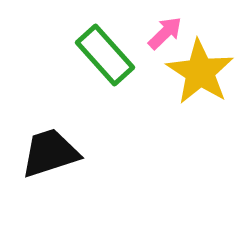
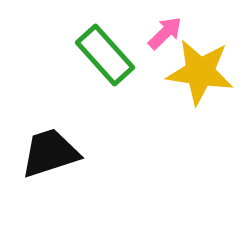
yellow star: rotated 24 degrees counterclockwise
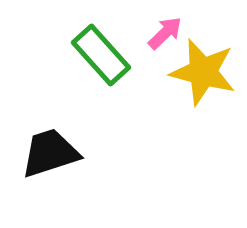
green rectangle: moved 4 px left
yellow star: moved 3 px right; rotated 6 degrees clockwise
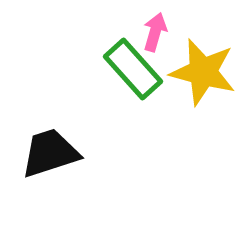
pink arrow: moved 10 px left, 1 px up; rotated 30 degrees counterclockwise
green rectangle: moved 32 px right, 14 px down
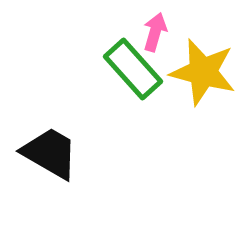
black trapezoid: rotated 48 degrees clockwise
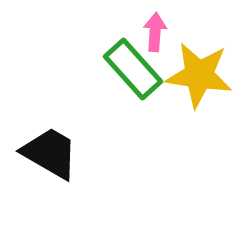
pink arrow: rotated 12 degrees counterclockwise
yellow star: moved 4 px left, 3 px down; rotated 6 degrees counterclockwise
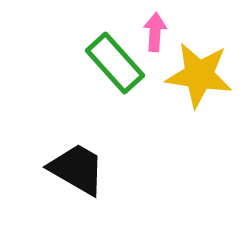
green rectangle: moved 18 px left, 6 px up
black trapezoid: moved 27 px right, 16 px down
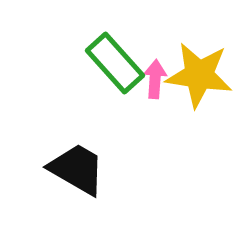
pink arrow: moved 47 px down
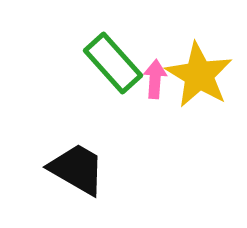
green rectangle: moved 2 px left
yellow star: rotated 22 degrees clockwise
